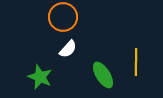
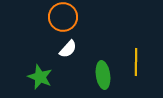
green ellipse: rotated 24 degrees clockwise
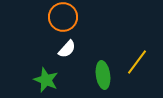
white semicircle: moved 1 px left
yellow line: moved 1 px right; rotated 36 degrees clockwise
green star: moved 6 px right, 3 px down
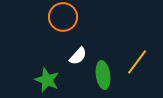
white semicircle: moved 11 px right, 7 px down
green star: moved 1 px right
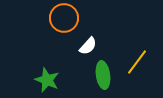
orange circle: moved 1 px right, 1 px down
white semicircle: moved 10 px right, 10 px up
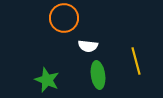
white semicircle: rotated 54 degrees clockwise
yellow line: moved 1 px left, 1 px up; rotated 52 degrees counterclockwise
green ellipse: moved 5 px left
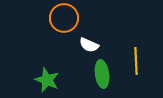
white semicircle: moved 1 px right, 1 px up; rotated 18 degrees clockwise
yellow line: rotated 12 degrees clockwise
green ellipse: moved 4 px right, 1 px up
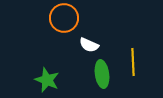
yellow line: moved 3 px left, 1 px down
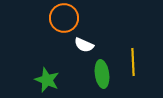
white semicircle: moved 5 px left
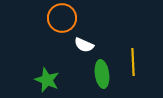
orange circle: moved 2 px left
